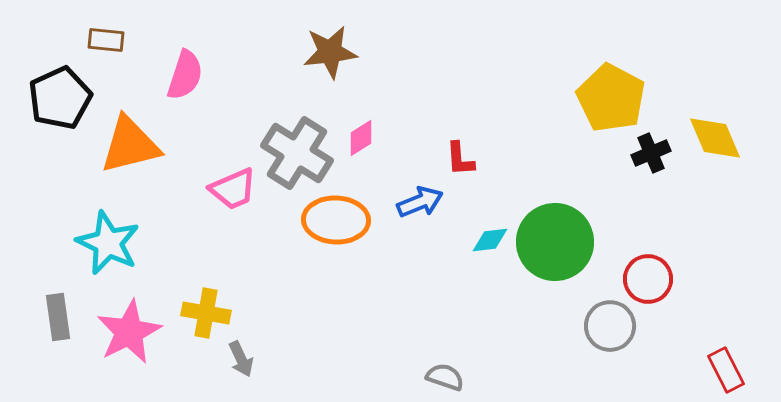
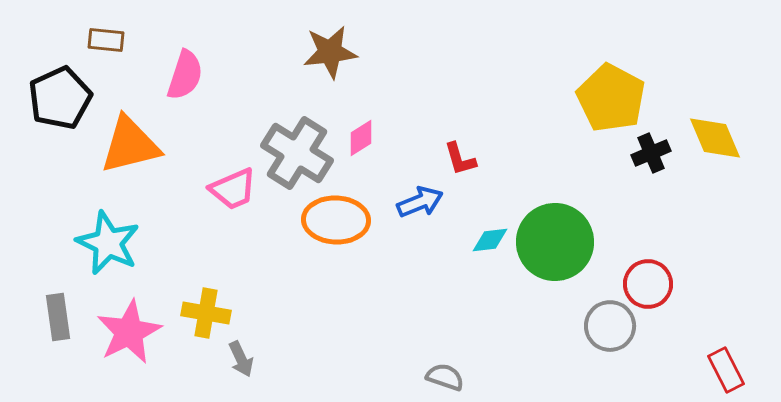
red L-shape: rotated 12 degrees counterclockwise
red circle: moved 5 px down
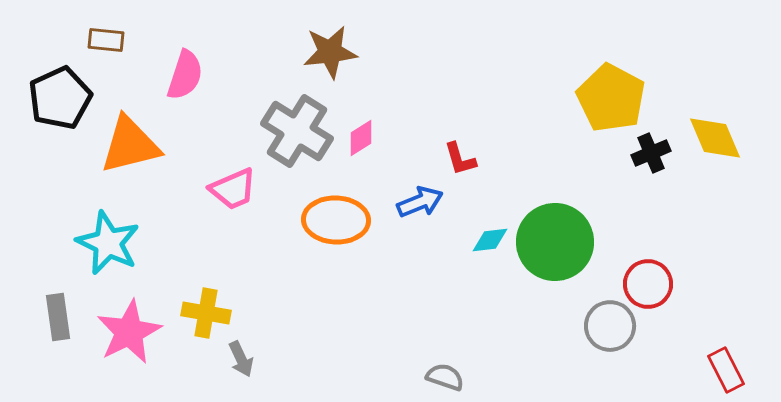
gray cross: moved 22 px up
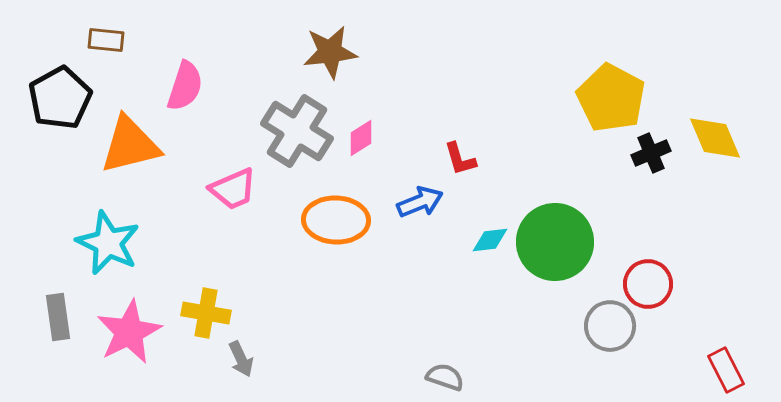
pink semicircle: moved 11 px down
black pentagon: rotated 4 degrees counterclockwise
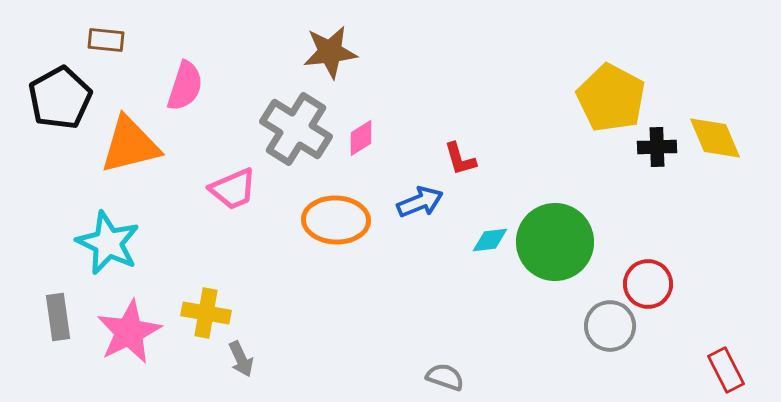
gray cross: moved 1 px left, 2 px up
black cross: moved 6 px right, 6 px up; rotated 21 degrees clockwise
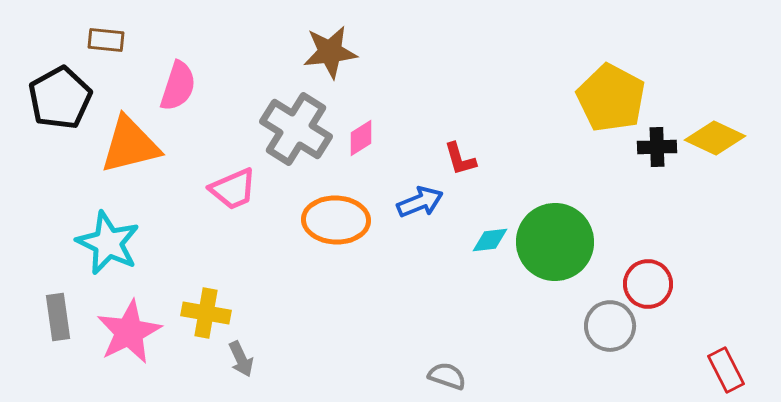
pink semicircle: moved 7 px left
yellow diamond: rotated 42 degrees counterclockwise
gray semicircle: moved 2 px right, 1 px up
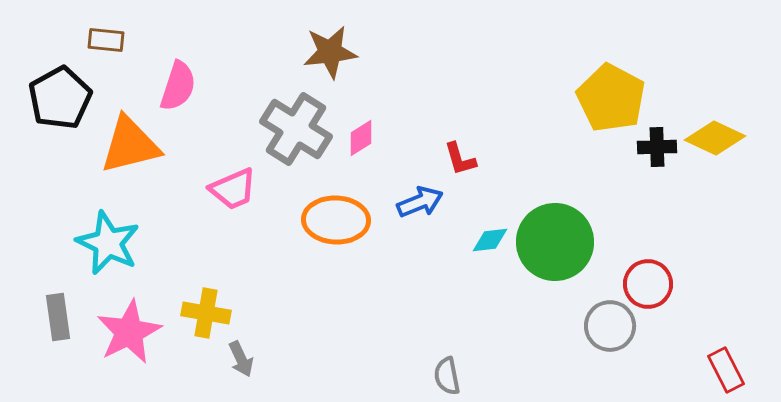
gray semicircle: rotated 120 degrees counterclockwise
